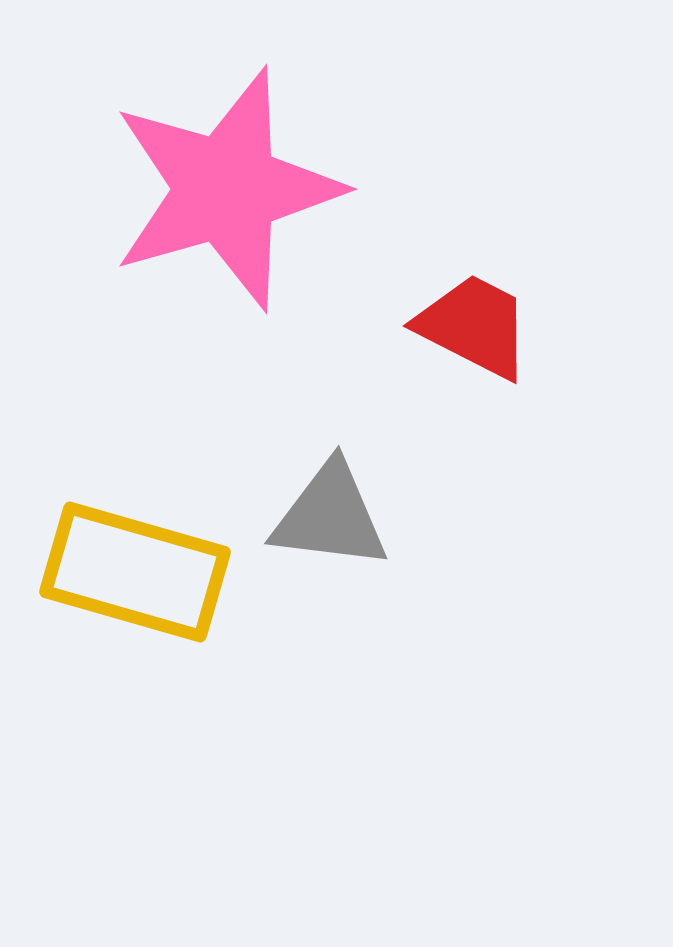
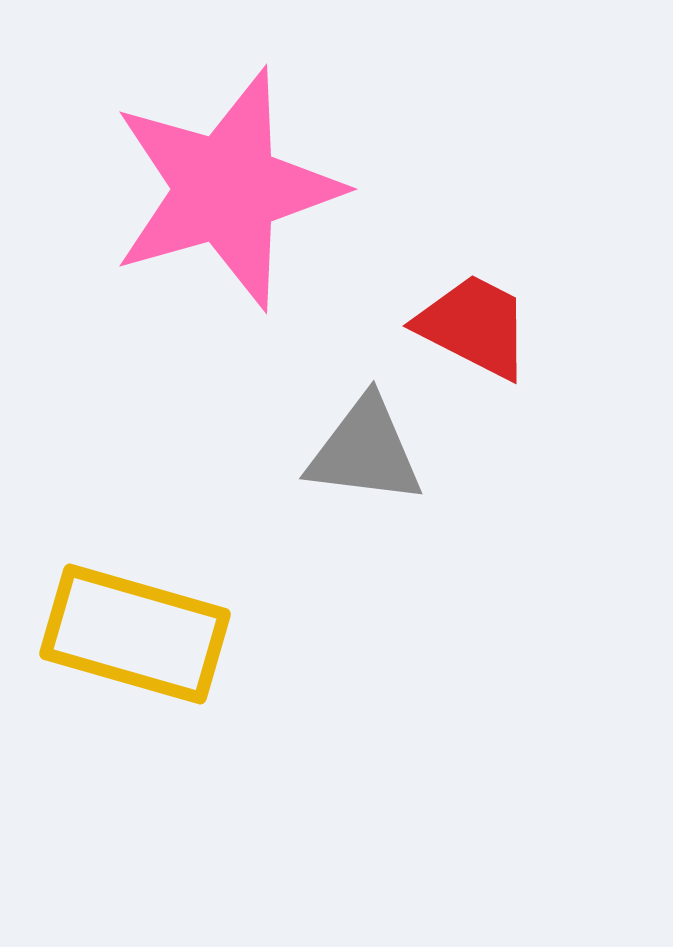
gray triangle: moved 35 px right, 65 px up
yellow rectangle: moved 62 px down
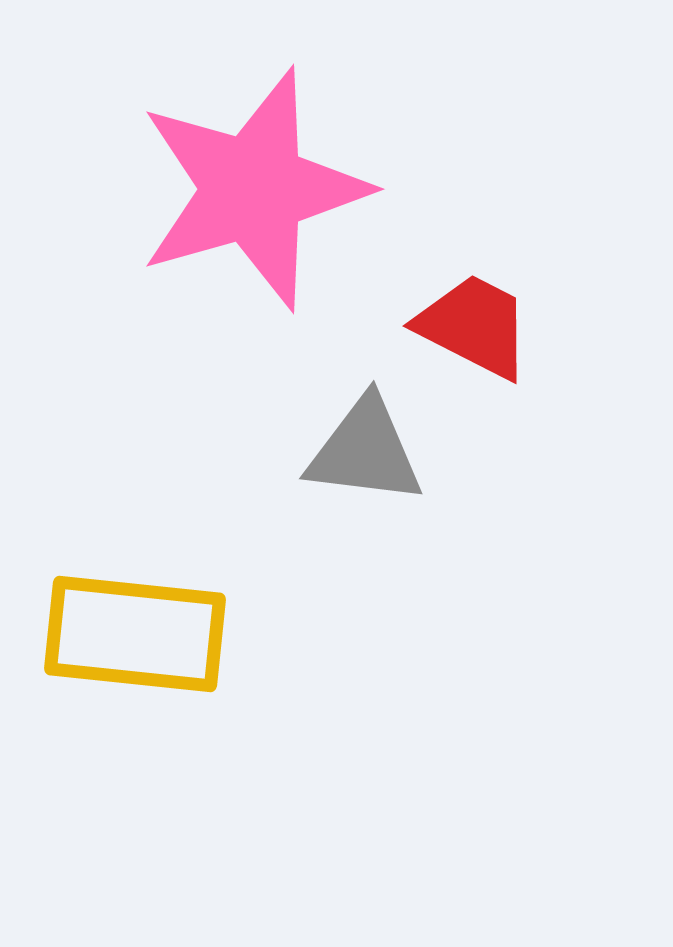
pink star: moved 27 px right
yellow rectangle: rotated 10 degrees counterclockwise
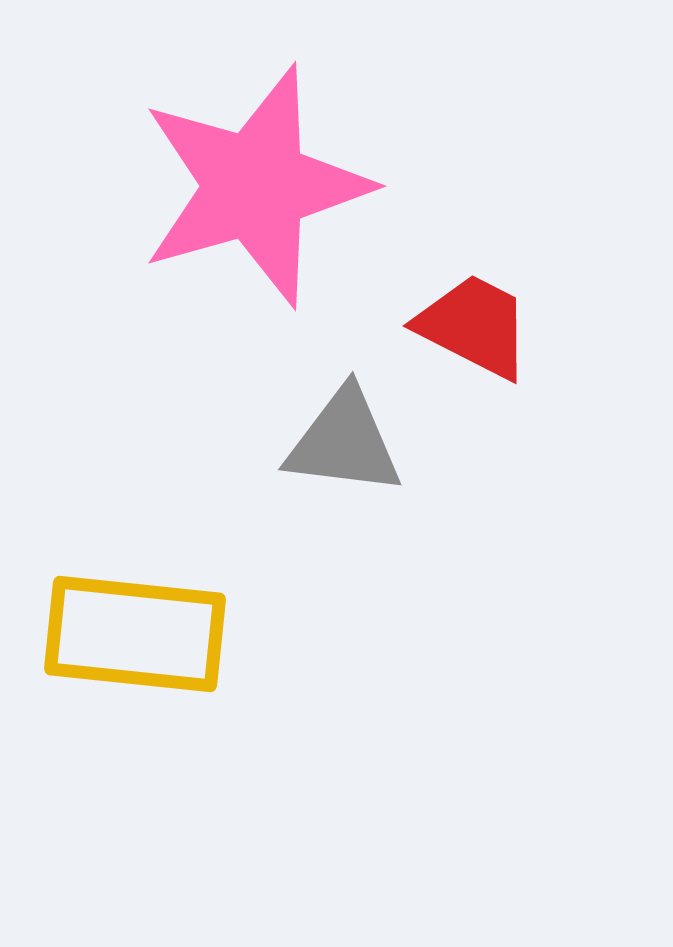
pink star: moved 2 px right, 3 px up
gray triangle: moved 21 px left, 9 px up
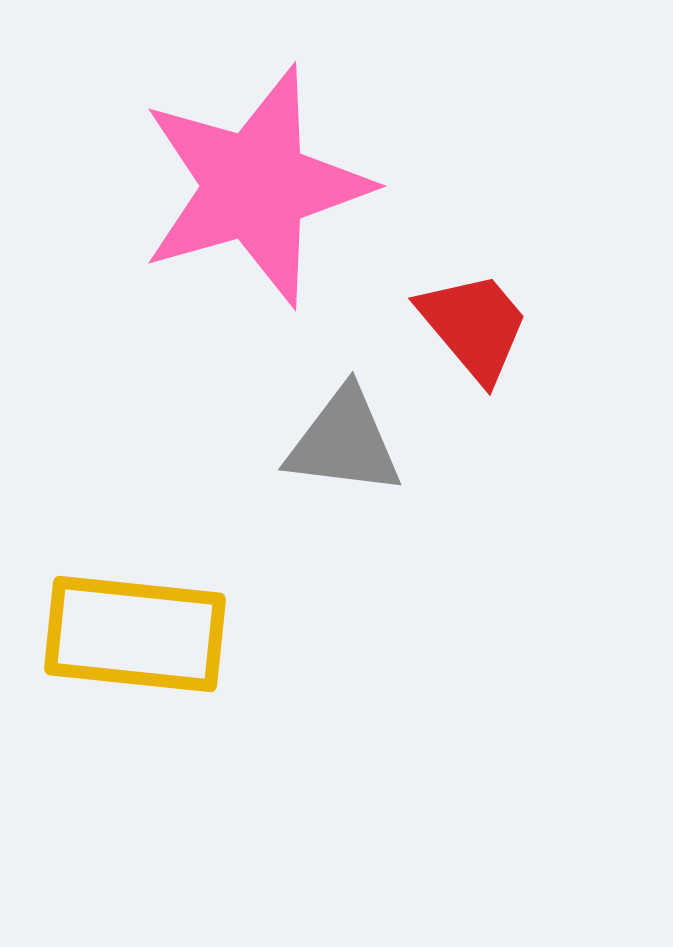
red trapezoid: rotated 23 degrees clockwise
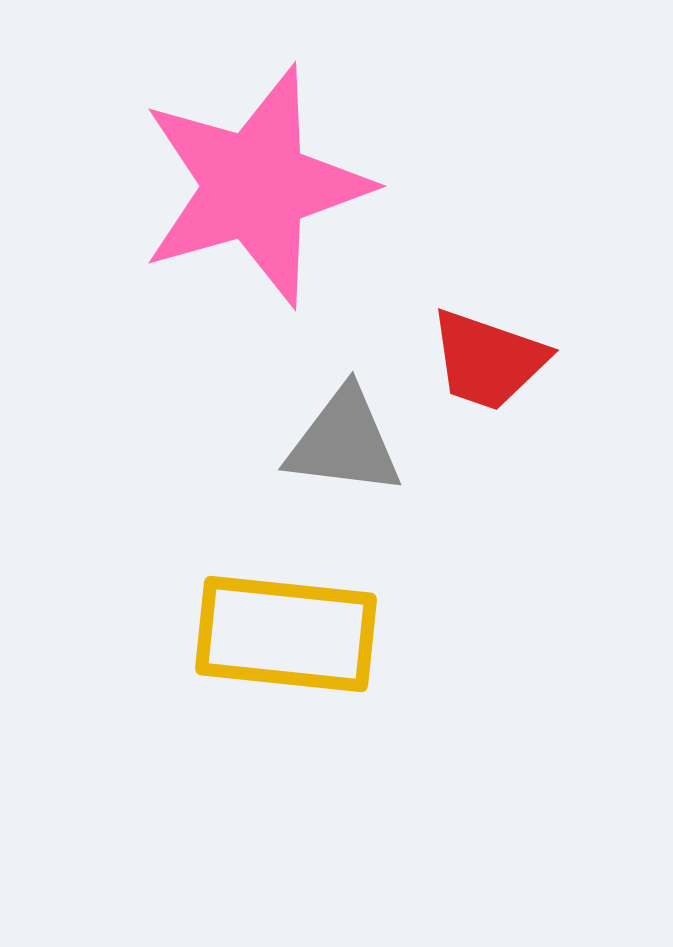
red trapezoid: moved 14 px right, 34 px down; rotated 149 degrees clockwise
yellow rectangle: moved 151 px right
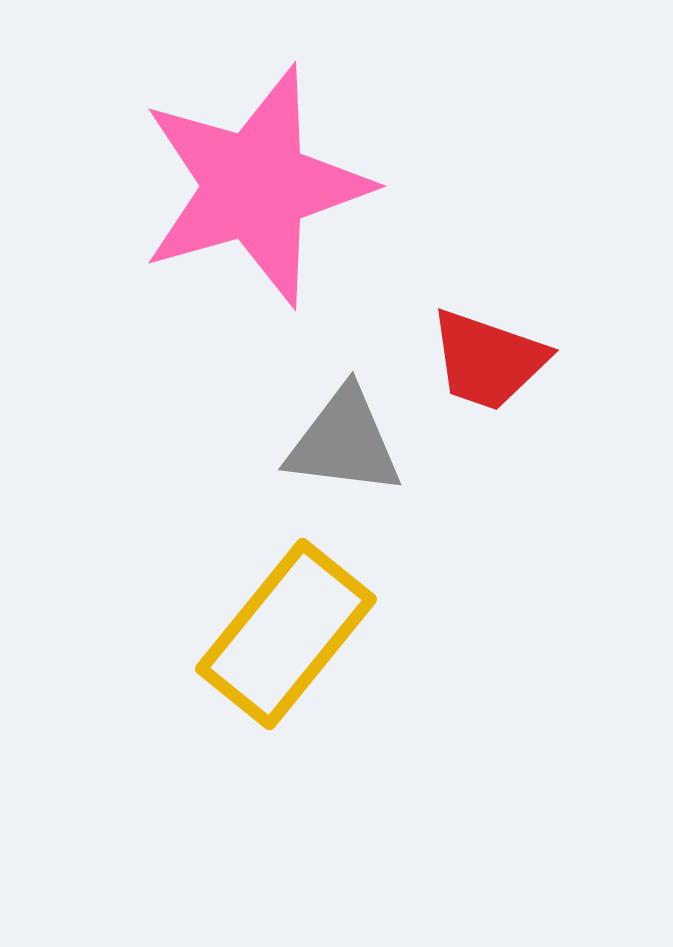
yellow rectangle: rotated 57 degrees counterclockwise
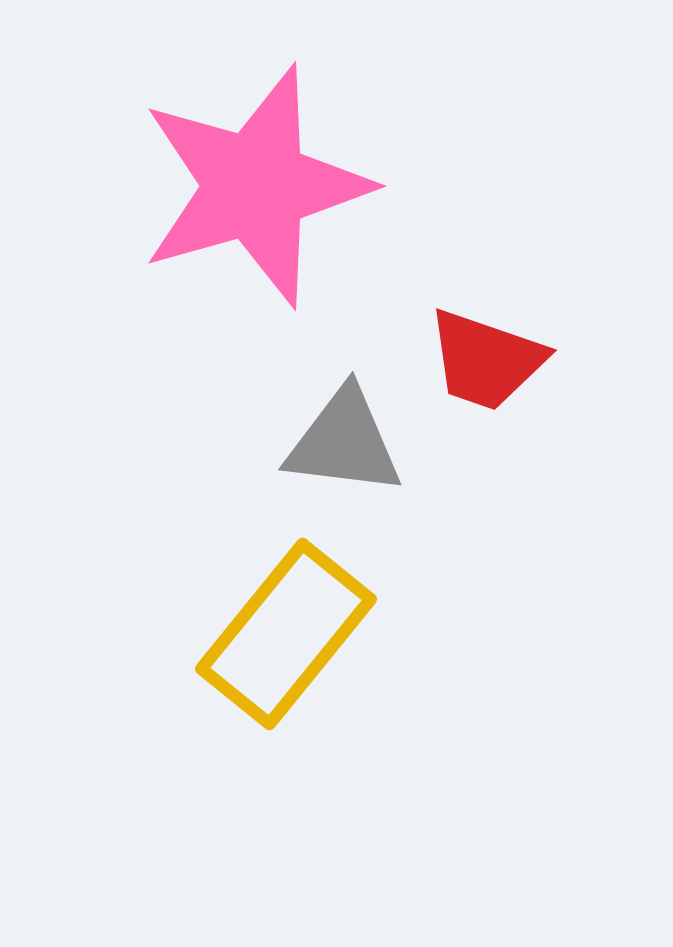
red trapezoid: moved 2 px left
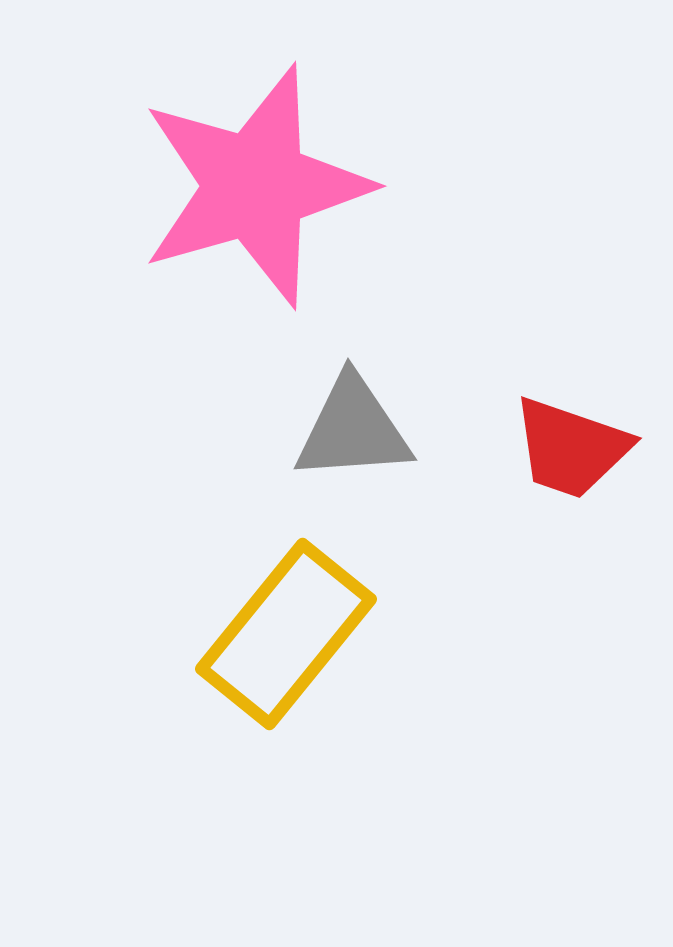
red trapezoid: moved 85 px right, 88 px down
gray triangle: moved 9 px right, 13 px up; rotated 11 degrees counterclockwise
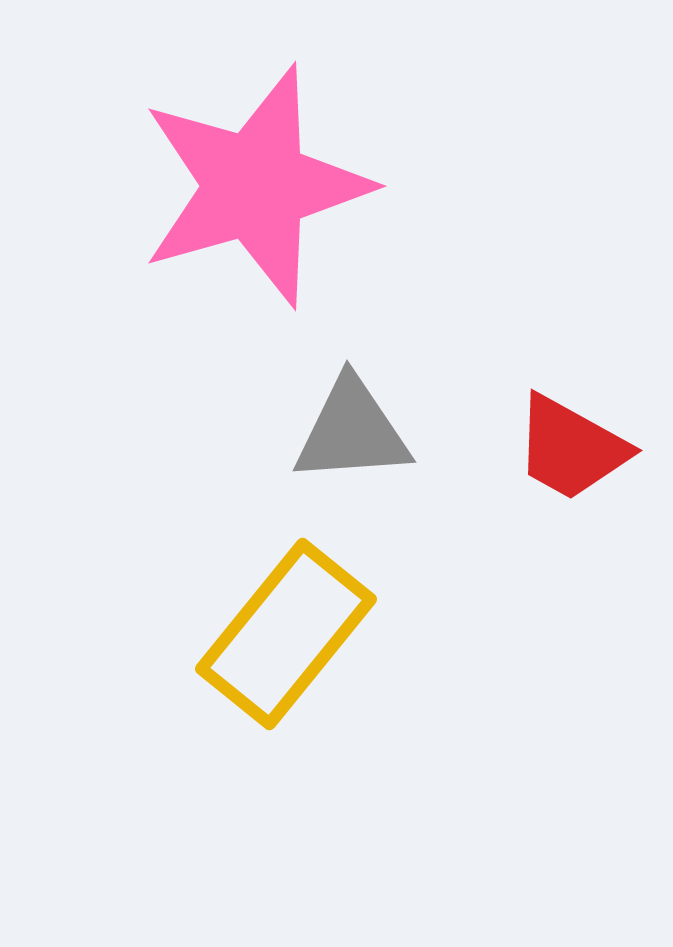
gray triangle: moved 1 px left, 2 px down
red trapezoid: rotated 10 degrees clockwise
